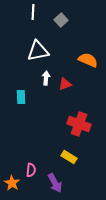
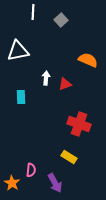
white triangle: moved 20 px left
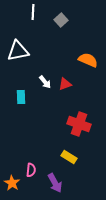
white arrow: moved 1 px left, 4 px down; rotated 136 degrees clockwise
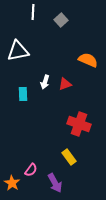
white arrow: rotated 56 degrees clockwise
cyan rectangle: moved 2 px right, 3 px up
yellow rectangle: rotated 21 degrees clockwise
pink semicircle: rotated 32 degrees clockwise
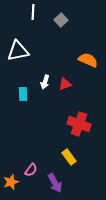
orange star: moved 1 px left, 1 px up; rotated 21 degrees clockwise
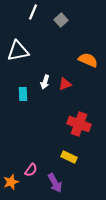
white line: rotated 21 degrees clockwise
yellow rectangle: rotated 28 degrees counterclockwise
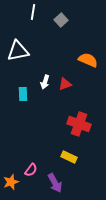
white line: rotated 14 degrees counterclockwise
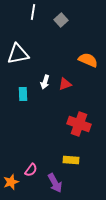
white triangle: moved 3 px down
yellow rectangle: moved 2 px right, 3 px down; rotated 21 degrees counterclockwise
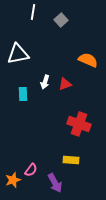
orange star: moved 2 px right, 2 px up
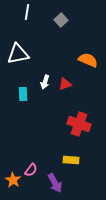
white line: moved 6 px left
orange star: rotated 21 degrees counterclockwise
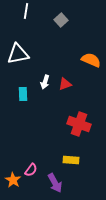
white line: moved 1 px left, 1 px up
orange semicircle: moved 3 px right
